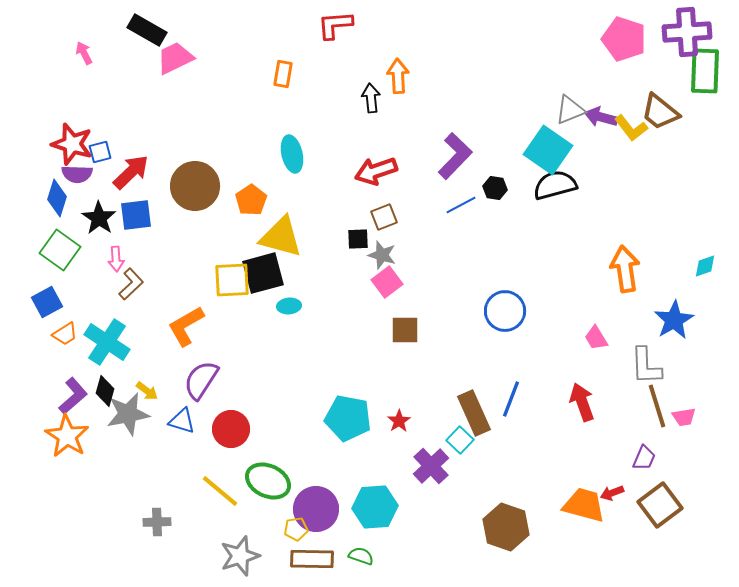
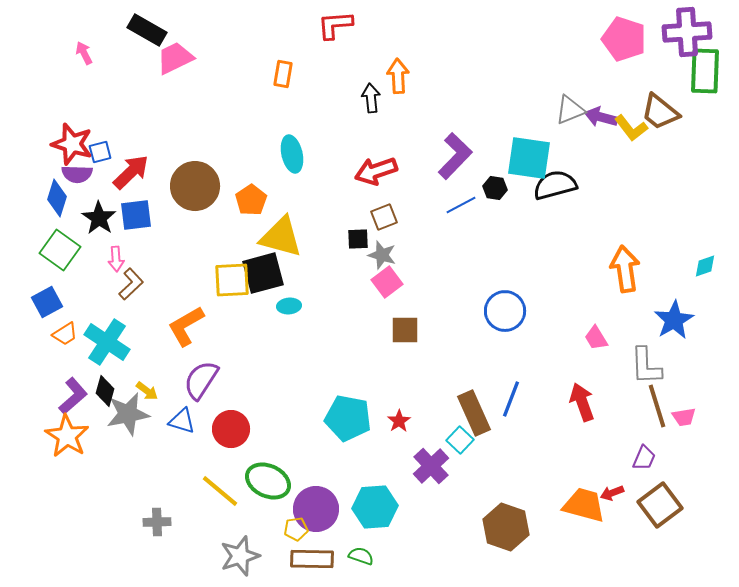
cyan square at (548, 150): moved 19 px left, 8 px down; rotated 27 degrees counterclockwise
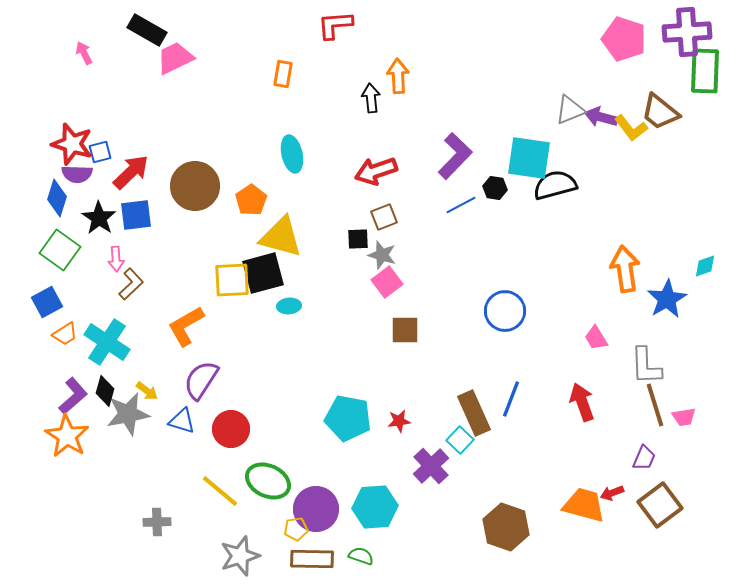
blue star at (674, 320): moved 7 px left, 21 px up
brown line at (657, 406): moved 2 px left, 1 px up
red star at (399, 421): rotated 25 degrees clockwise
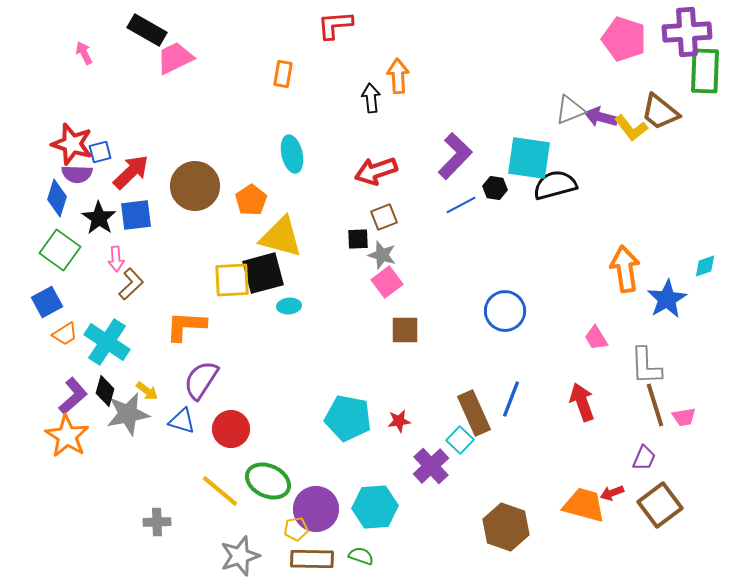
orange L-shape at (186, 326): rotated 33 degrees clockwise
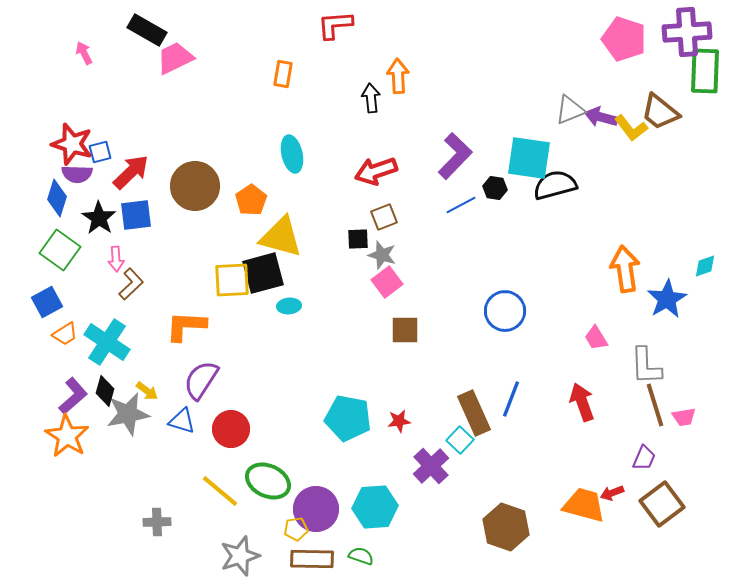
brown square at (660, 505): moved 2 px right, 1 px up
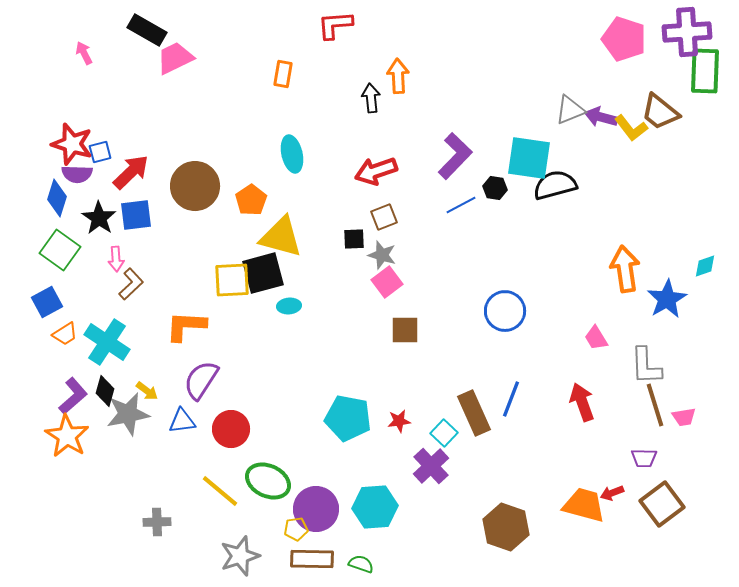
black square at (358, 239): moved 4 px left
blue triangle at (182, 421): rotated 24 degrees counterclockwise
cyan square at (460, 440): moved 16 px left, 7 px up
purple trapezoid at (644, 458): rotated 68 degrees clockwise
green semicircle at (361, 556): moved 8 px down
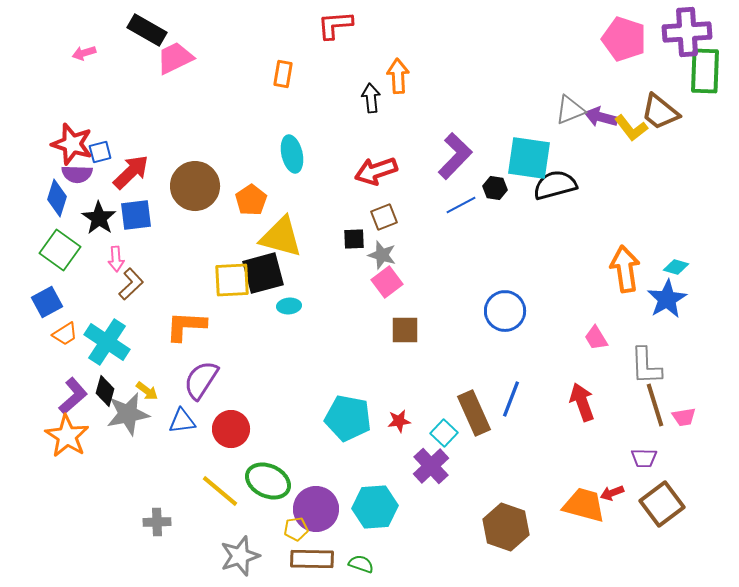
pink arrow at (84, 53): rotated 80 degrees counterclockwise
cyan diamond at (705, 266): moved 29 px left, 1 px down; rotated 35 degrees clockwise
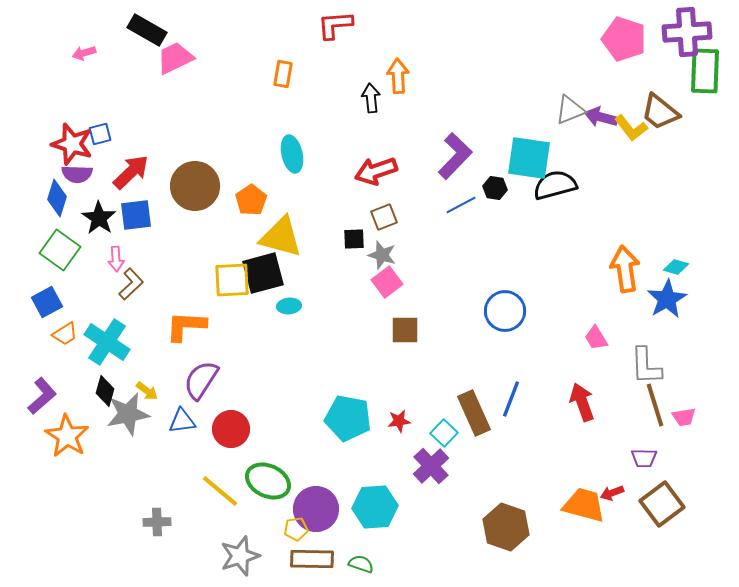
blue square at (100, 152): moved 18 px up
purple L-shape at (73, 396): moved 31 px left
